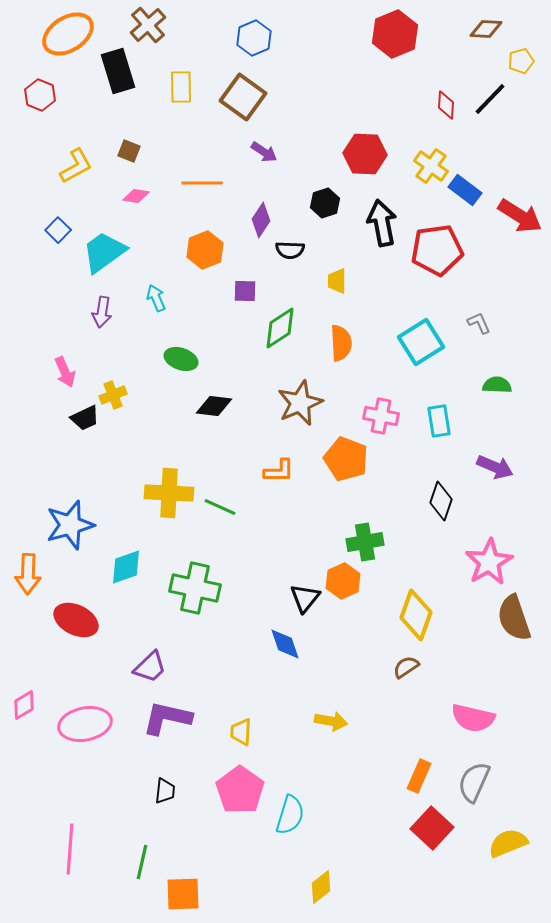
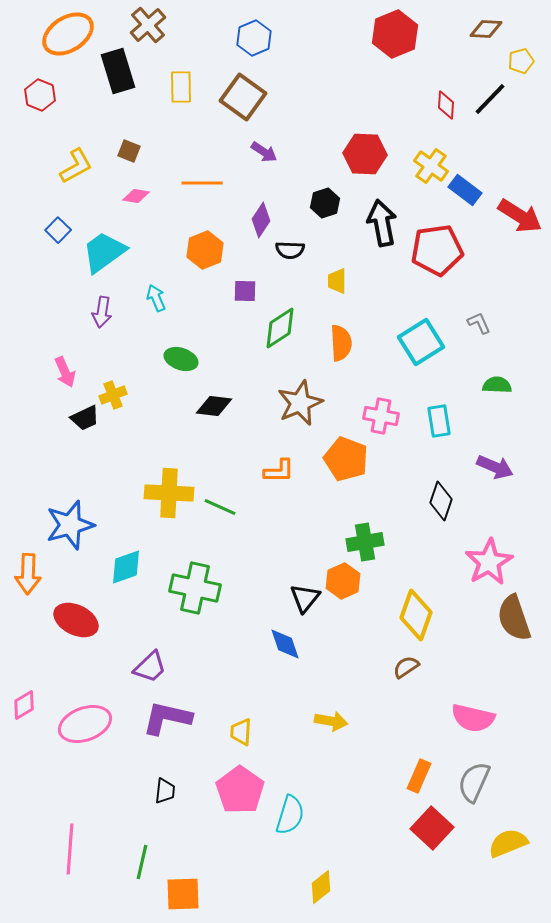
pink ellipse at (85, 724): rotated 9 degrees counterclockwise
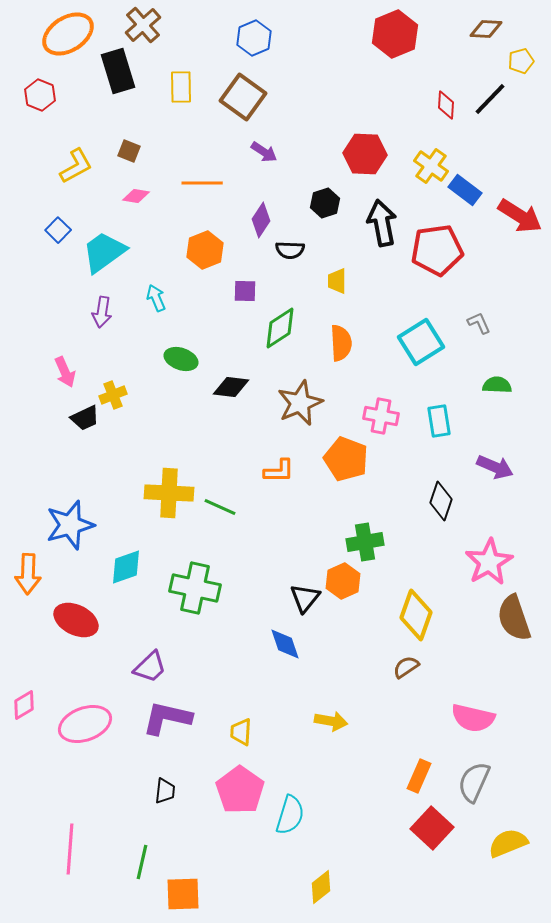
brown cross at (148, 25): moved 5 px left
black diamond at (214, 406): moved 17 px right, 19 px up
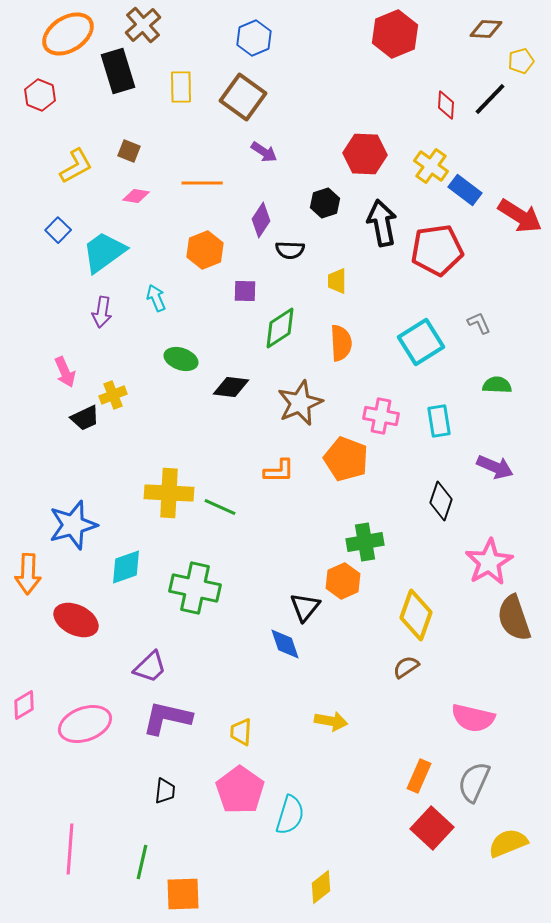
blue star at (70, 525): moved 3 px right
black triangle at (305, 598): moved 9 px down
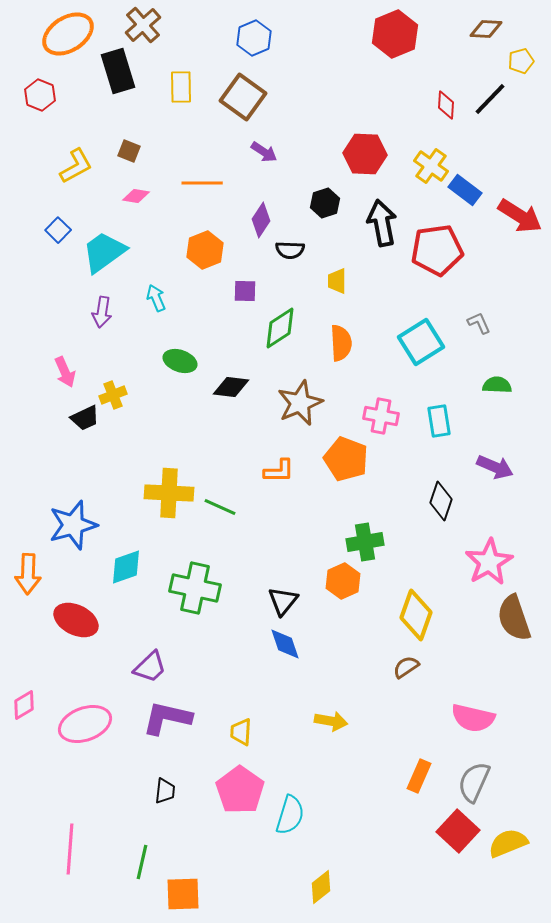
green ellipse at (181, 359): moved 1 px left, 2 px down
black triangle at (305, 607): moved 22 px left, 6 px up
red square at (432, 828): moved 26 px right, 3 px down
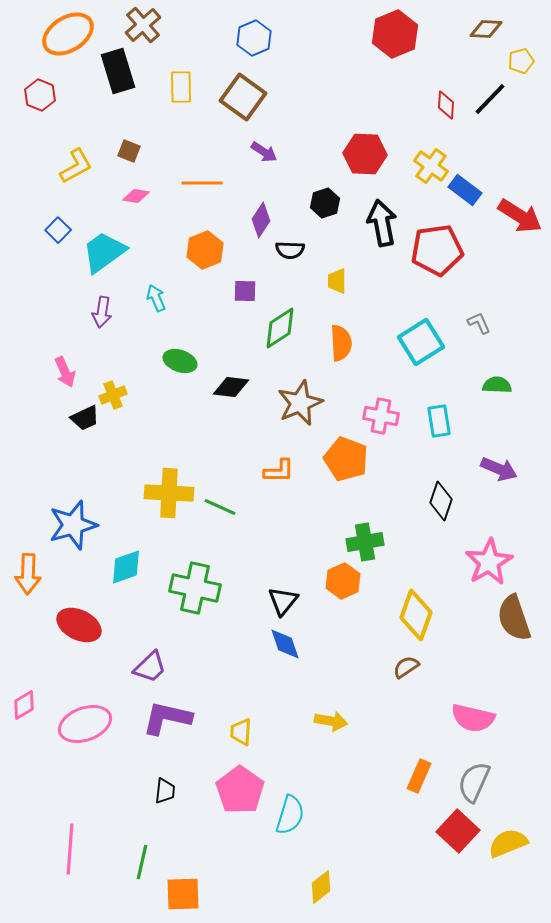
purple arrow at (495, 467): moved 4 px right, 2 px down
red ellipse at (76, 620): moved 3 px right, 5 px down
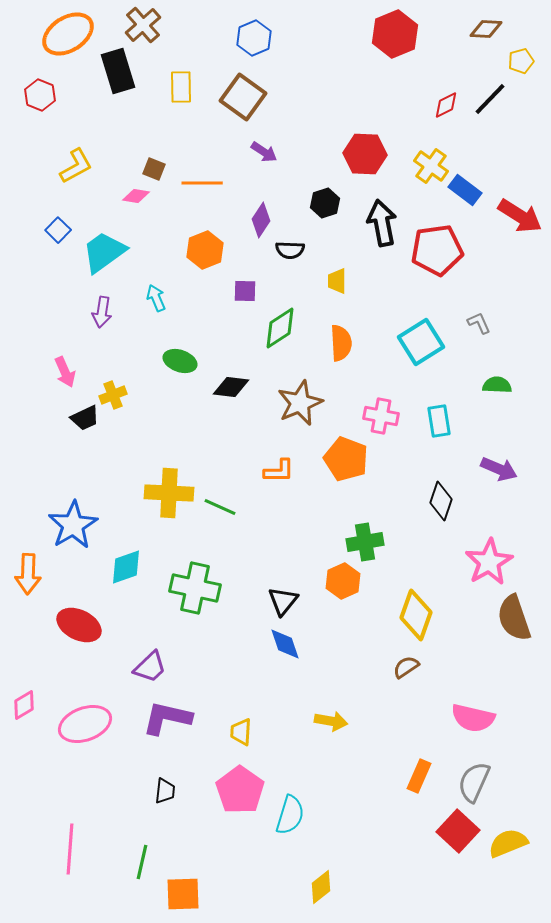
red diamond at (446, 105): rotated 60 degrees clockwise
brown square at (129, 151): moved 25 px right, 18 px down
blue star at (73, 525): rotated 15 degrees counterclockwise
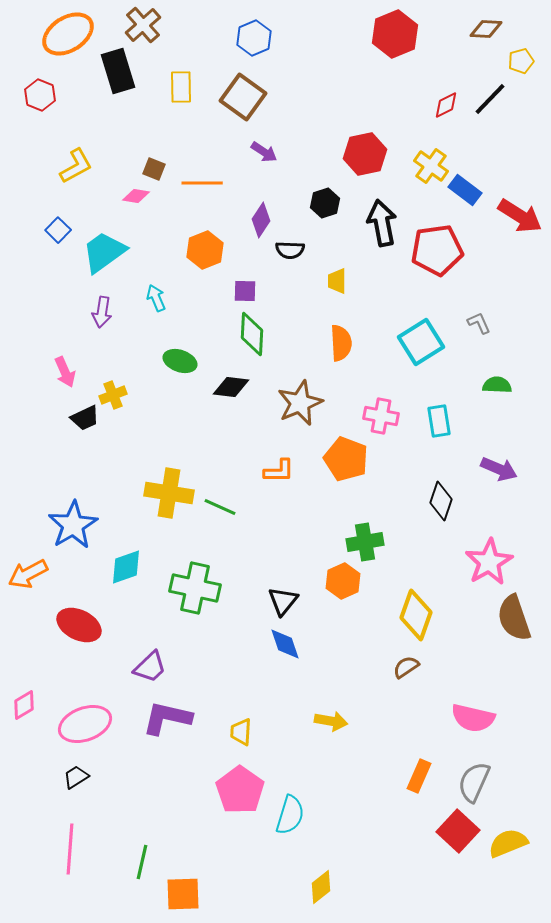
red hexagon at (365, 154): rotated 15 degrees counterclockwise
green diamond at (280, 328): moved 28 px left, 6 px down; rotated 54 degrees counterclockwise
yellow cross at (169, 493): rotated 6 degrees clockwise
orange arrow at (28, 574): rotated 60 degrees clockwise
black trapezoid at (165, 791): moved 89 px left, 14 px up; rotated 128 degrees counterclockwise
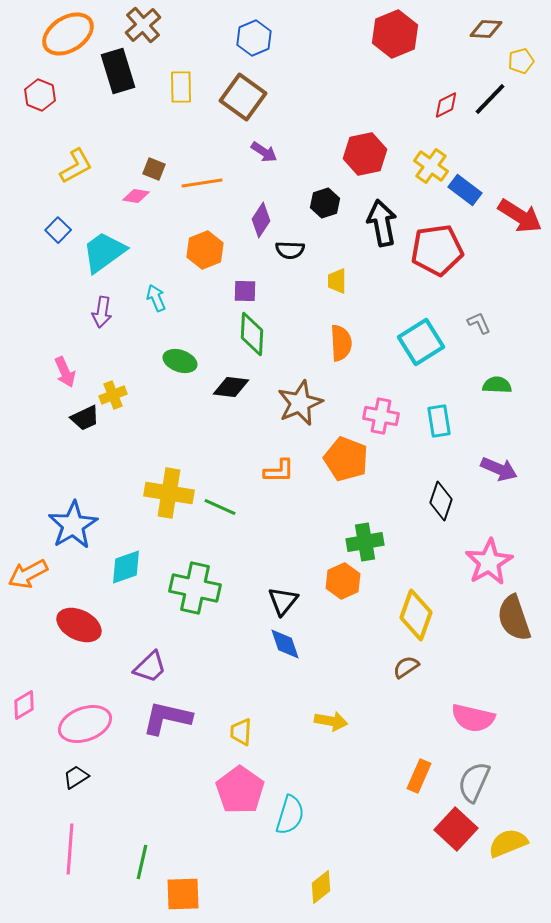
orange line at (202, 183): rotated 9 degrees counterclockwise
red square at (458, 831): moved 2 px left, 2 px up
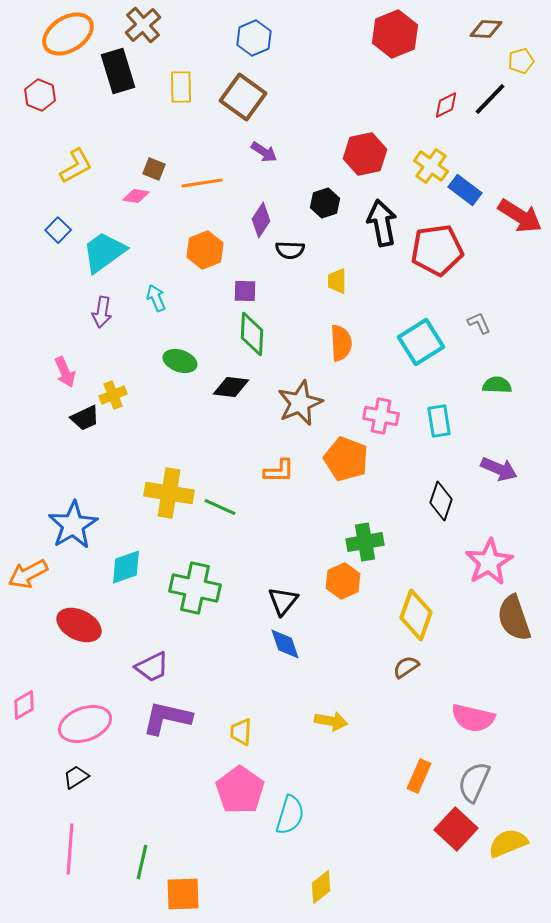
purple trapezoid at (150, 667): moved 2 px right; rotated 18 degrees clockwise
